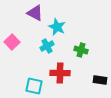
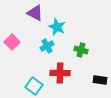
cyan square: rotated 24 degrees clockwise
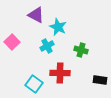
purple triangle: moved 1 px right, 2 px down
cyan star: moved 1 px right
cyan square: moved 2 px up
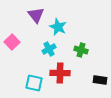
purple triangle: rotated 24 degrees clockwise
cyan cross: moved 2 px right, 3 px down
cyan square: moved 1 px up; rotated 24 degrees counterclockwise
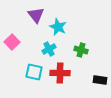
cyan square: moved 11 px up
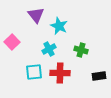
cyan star: moved 1 px right, 1 px up
cyan square: rotated 18 degrees counterclockwise
black rectangle: moved 1 px left, 4 px up; rotated 16 degrees counterclockwise
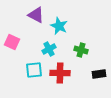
purple triangle: rotated 24 degrees counterclockwise
pink square: rotated 21 degrees counterclockwise
cyan square: moved 2 px up
black rectangle: moved 2 px up
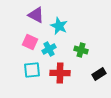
pink square: moved 18 px right
cyan square: moved 2 px left
black rectangle: rotated 24 degrees counterclockwise
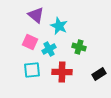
purple triangle: rotated 12 degrees clockwise
green cross: moved 2 px left, 3 px up
red cross: moved 2 px right, 1 px up
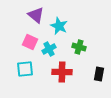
cyan square: moved 7 px left, 1 px up
black rectangle: rotated 48 degrees counterclockwise
